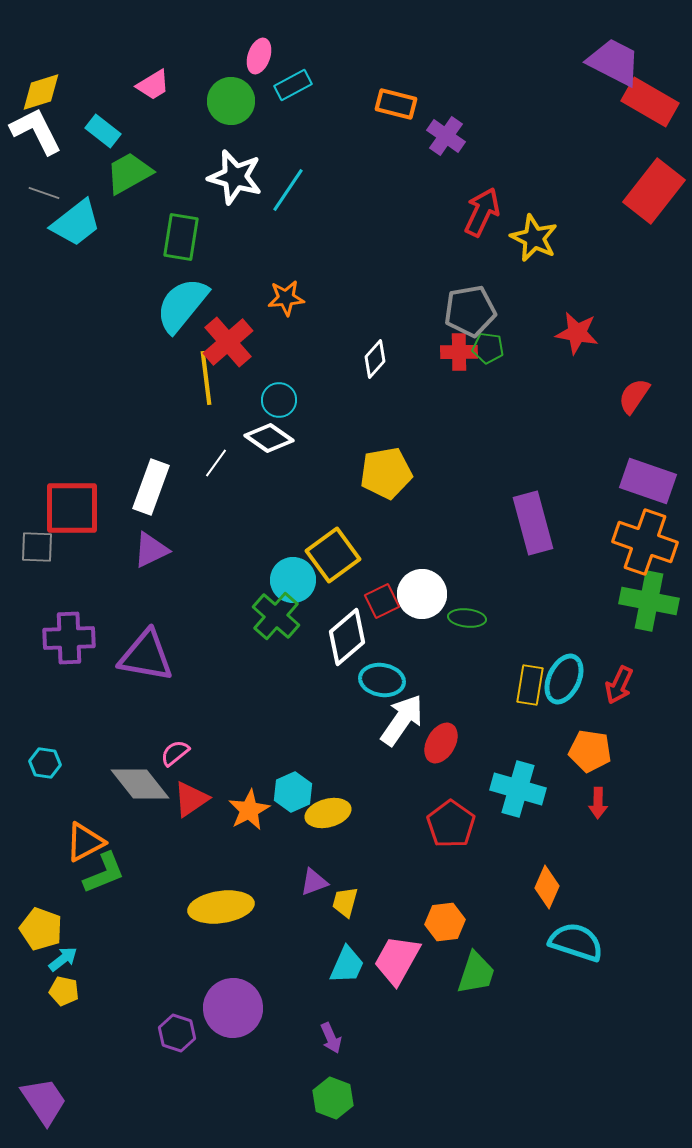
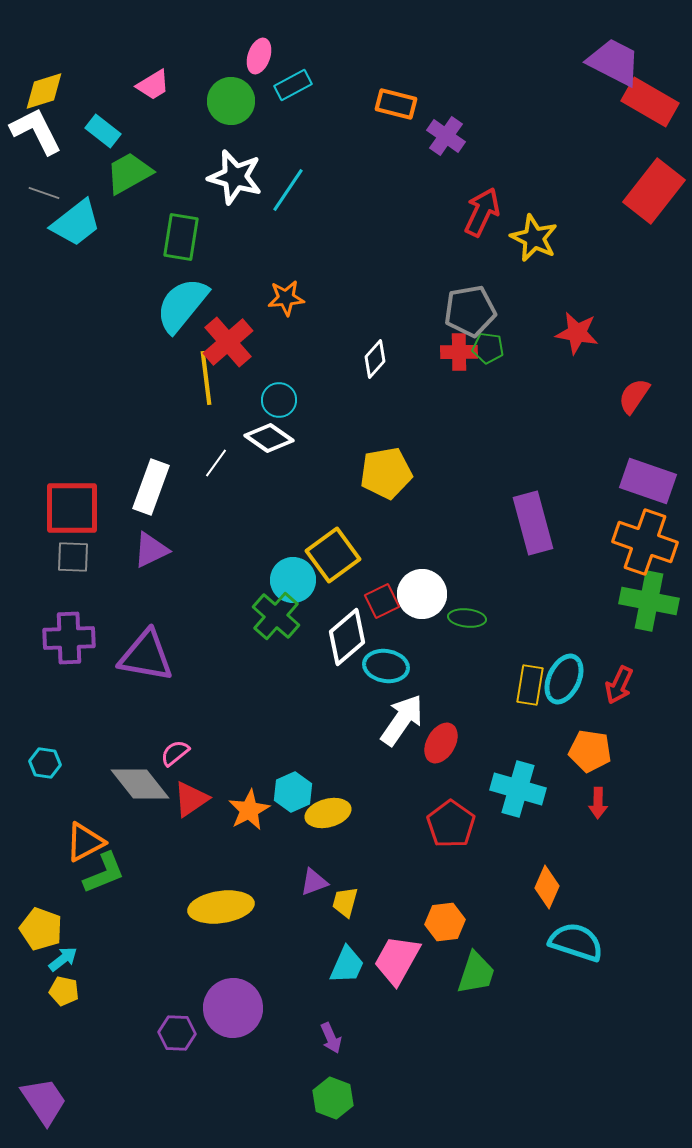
yellow diamond at (41, 92): moved 3 px right, 1 px up
gray square at (37, 547): moved 36 px right, 10 px down
cyan ellipse at (382, 680): moved 4 px right, 14 px up
purple hexagon at (177, 1033): rotated 15 degrees counterclockwise
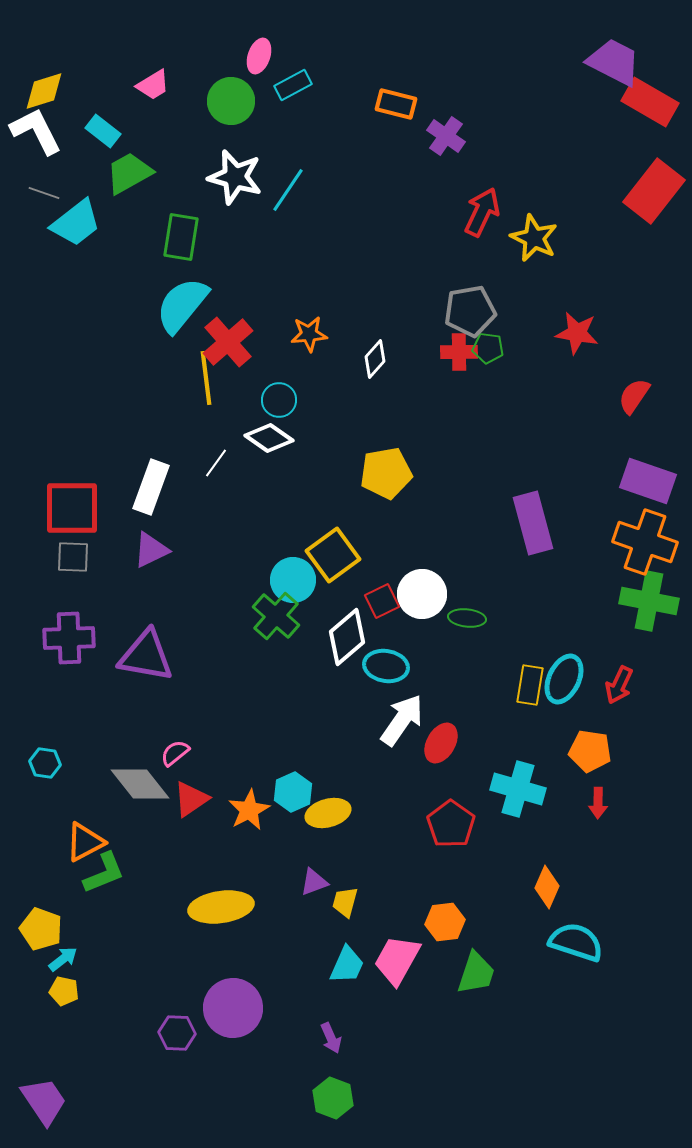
orange star at (286, 298): moved 23 px right, 36 px down
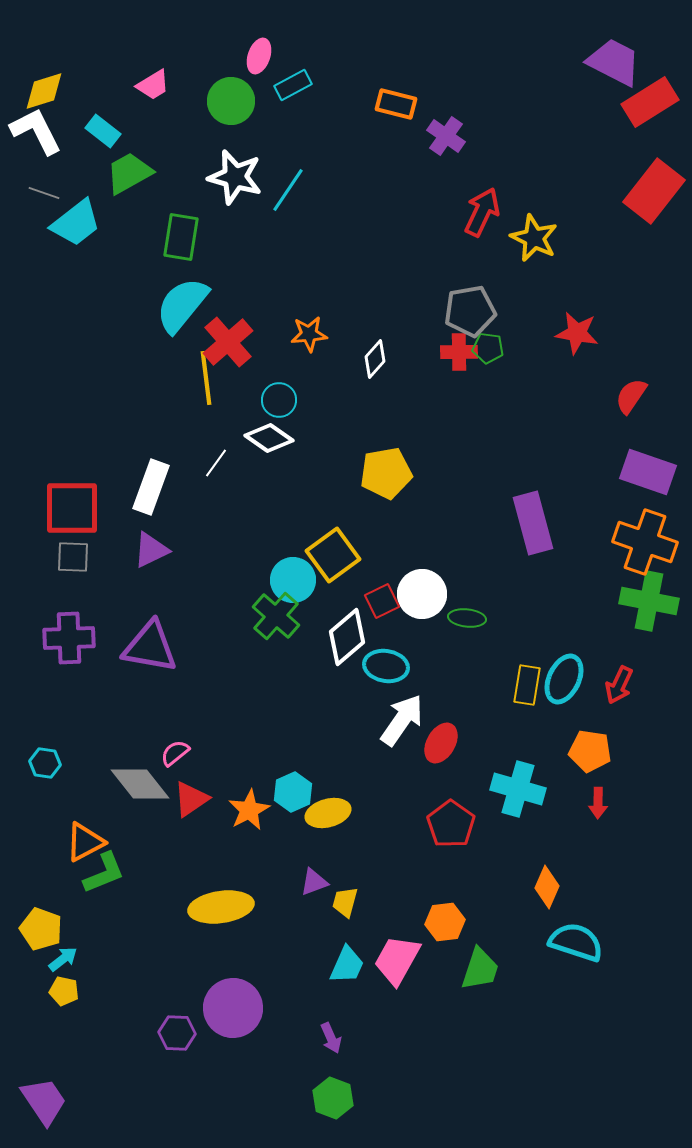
red rectangle at (650, 102): rotated 62 degrees counterclockwise
red semicircle at (634, 396): moved 3 px left
purple rectangle at (648, 481): moved 9 px up
purple triangle at (146, 656): moved 4 px right, 9 px up
yellow rectangle at (530, 685): moved 3 px left
green trapezoid at (476, 973): moved 4 px right, 4 px up
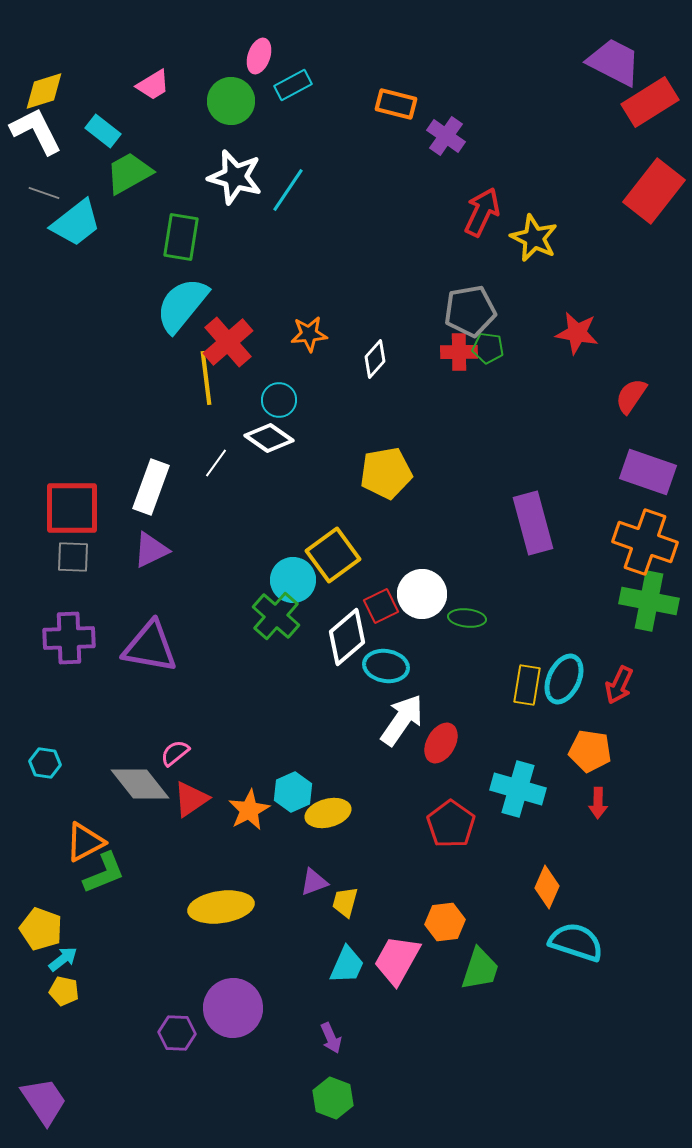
red square at (382, 601): moved 1 px left, 5 px down
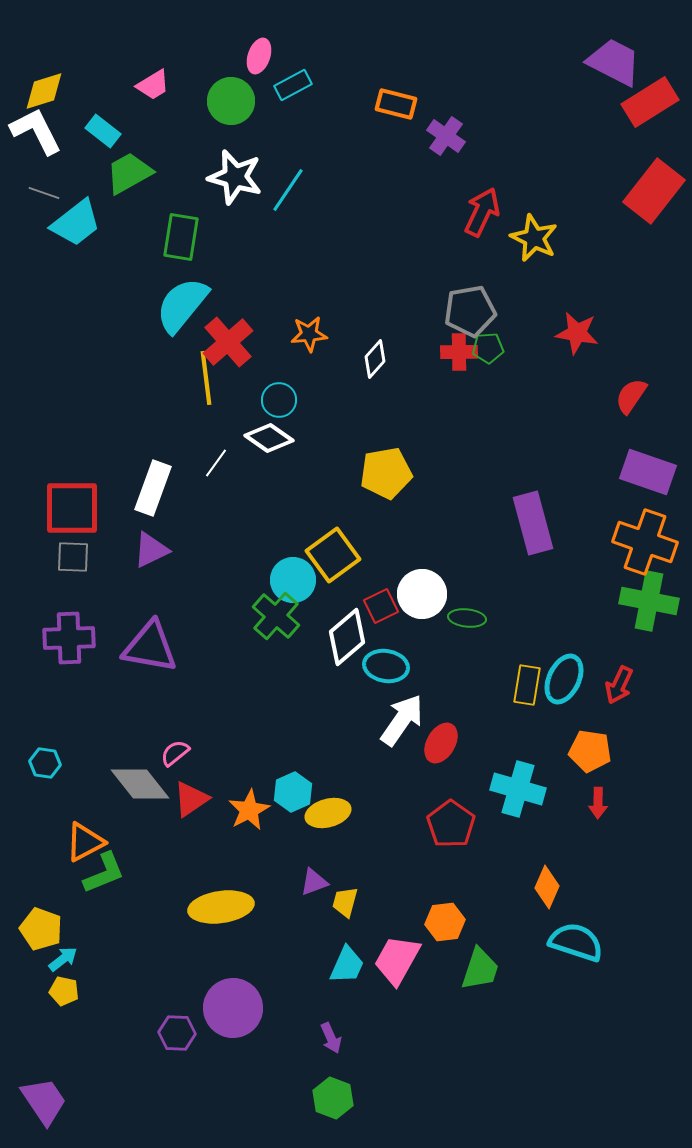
green pentagon at (488, 348): rotated 12 degrees counterclockwise
white rectangle at (151, 487): moved 2 px right, 1 px down
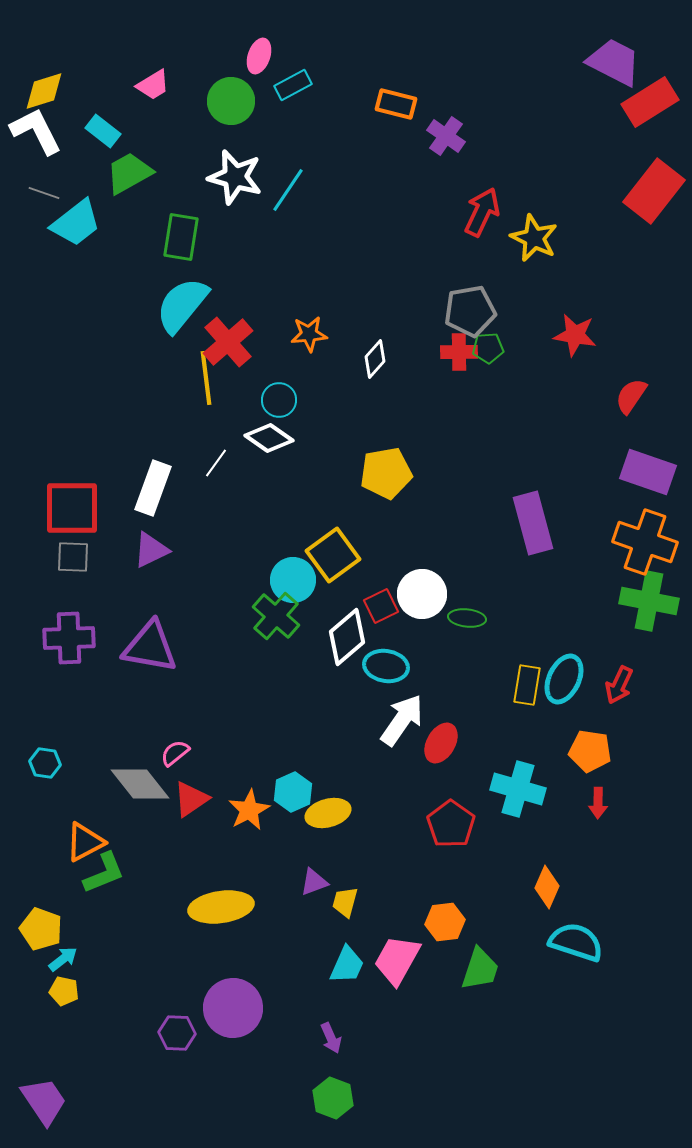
red star at (577, 333): moved 2 px left, 2 px down
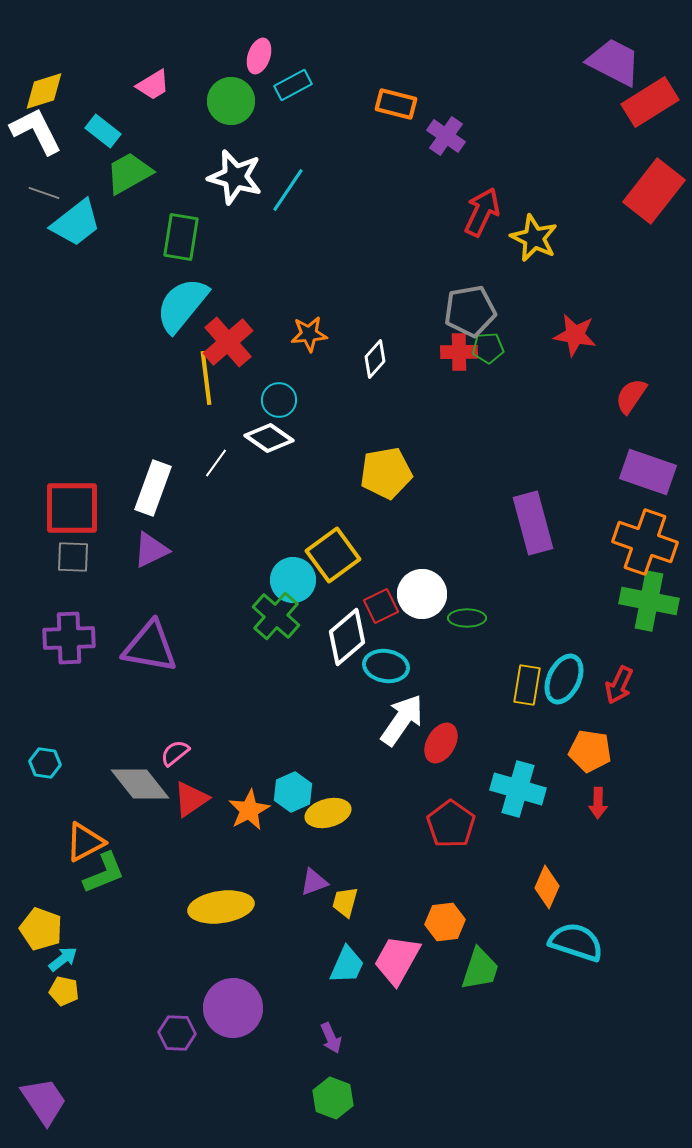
green ellipse at (467, 618): rotated 6 degrees counterclockwise
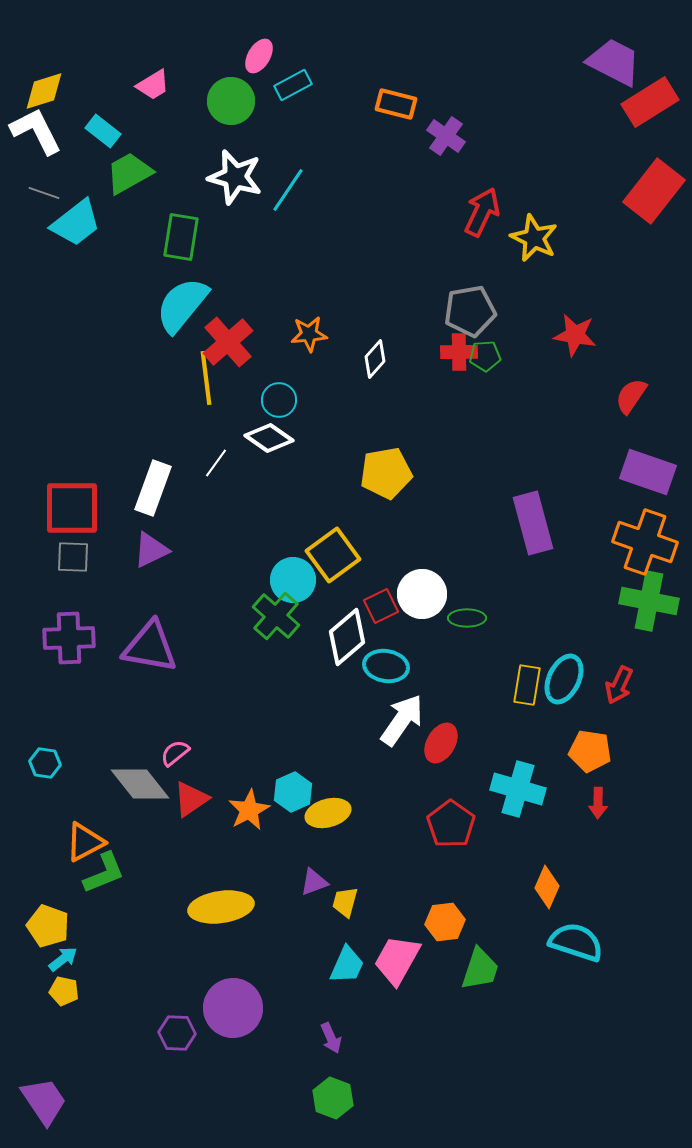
pink ellipse at (259, 56): rotated 12 degrees clockwise
green pentagon at (488, 348): moved 3 px left, 8 px down
yellow pentagon at (41, 929): moved 7 px right, 3 px up
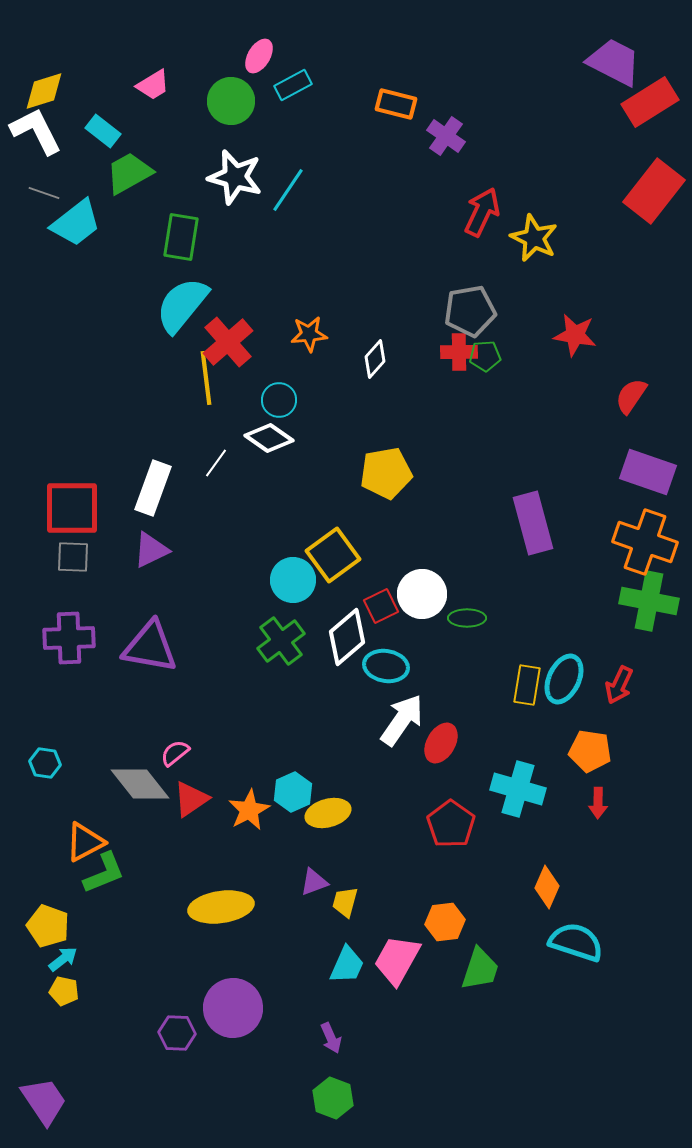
green cross at (276, 616): moved 5 px right, 25 px down; rotated 12 degrees clockwise
